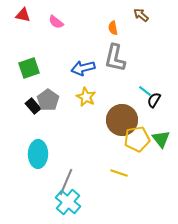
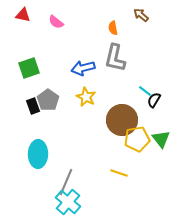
black rectangle: rotated 21 degrees clockwise
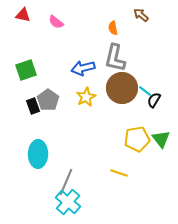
green square: moved 3 px left, 2 px down
yellow star: rotated 18 degrees clockwise
brown circle: moved 32 px up
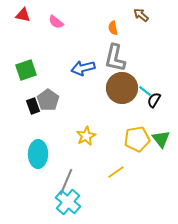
yellow star: moved 39 px down
yellow line: moved 3 px left, 1 px up; rotated 54 degrees counterclockwise
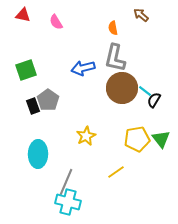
pink semicircle: rotated 21 degrees clockwise
cyan cross: rotated 25 degrees counterclockwise
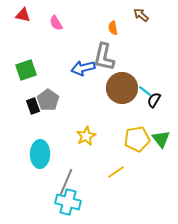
pink semicircle: moved 1 px down
gray L-shape: moved 11 px left, 1 px up
cyan ellipse: moved 2 px right
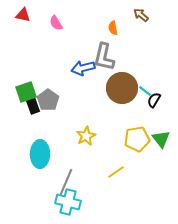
green square: moved 22 px down
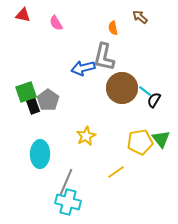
brown arrow: moved 1 px left, 2 px down
yellow pentagon: moved 3 px right, 3 px down
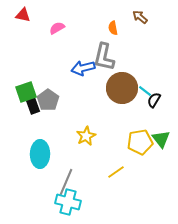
pink semicircle: moved 1 px right, 5 px down; rotated 91 degrees clockwise
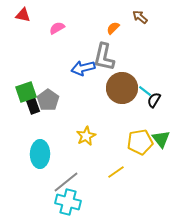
orange semicircle: rotated 56 degrees clockwise
gray line: rotated 28 degrees clockwise
